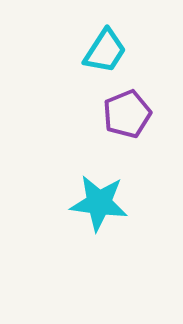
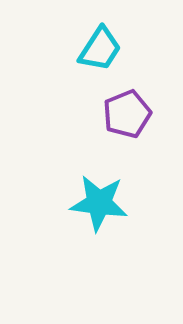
cyan trapezoid: moved 5 px left, 2 px up
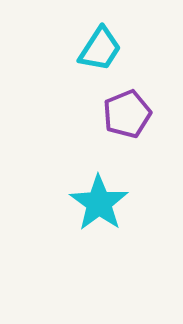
cyan star: rotated 28 degrees clockwise
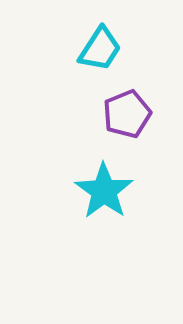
cyan star: moved 5 px right, 12 px up
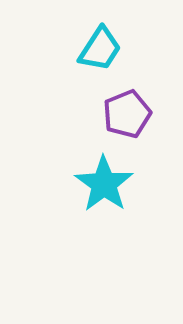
cyan star: moved 7 px up
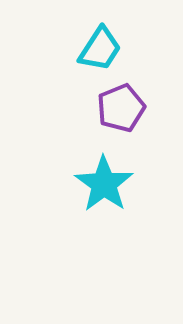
purple pentagon: moved 6 px left, 6 px up
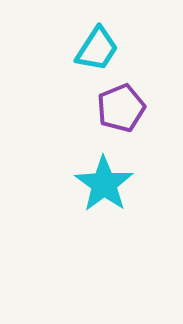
cyan trapezoid: moved 3 px left
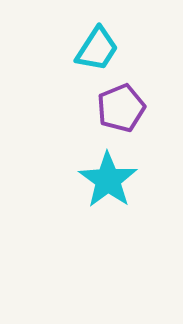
cyan star: moved 4 px right, 4 px up
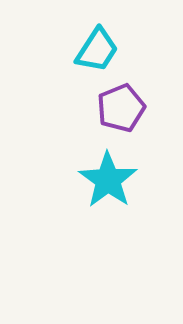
cyan trapezoid: moved 1 px down
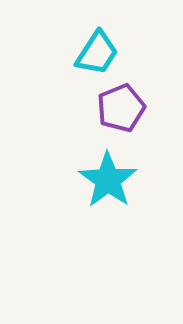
cyan trapezoid: moved 3 px down
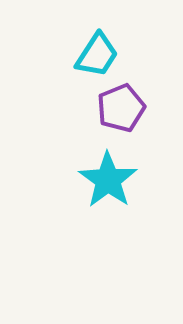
cyan trapezoid: moved 2 px down
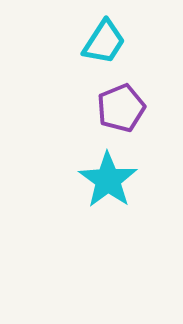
cyan trapezoid: moved 7 px right, 13 px up
